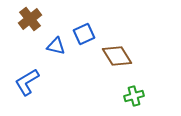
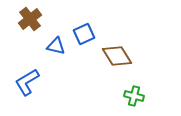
green cross: rotated 30 degrees clockwise
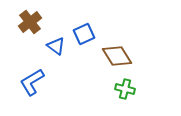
brown cross: moved 3 px down
blue triangle: rotated 24 degrees clockwise
blue L-shape: moved 5 px right
green cross: moved 9 px left, 7 px up
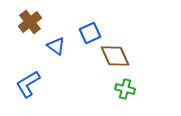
blue square: moved 6 px right, 1 px up
brown diamond: moved 2 px left; rotated 8 degrees clockwise
blue L-shape: moved 4 px left, 2 px down
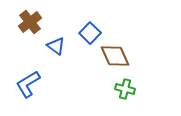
blue square: rotated 20 degrees counterclockwise
